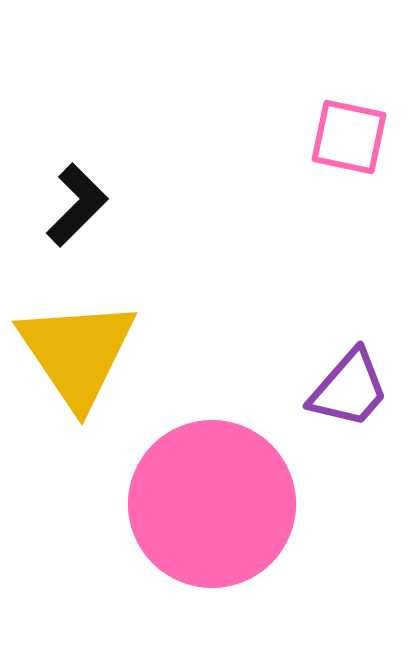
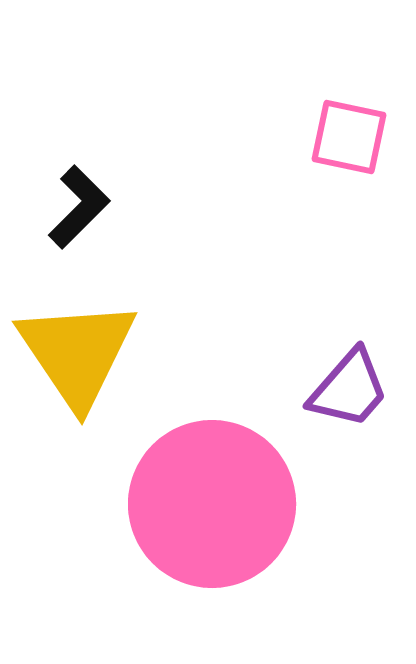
black L-shape: moved 2 px right, 2 px down
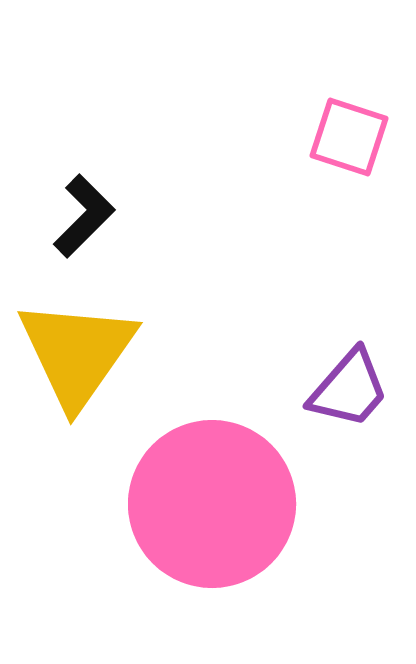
pink square: rotated 6 degrees clockwise
black L-shape: moved 5 px right, 9 px down
yellow triangle: rotated 9 degrees clockwise
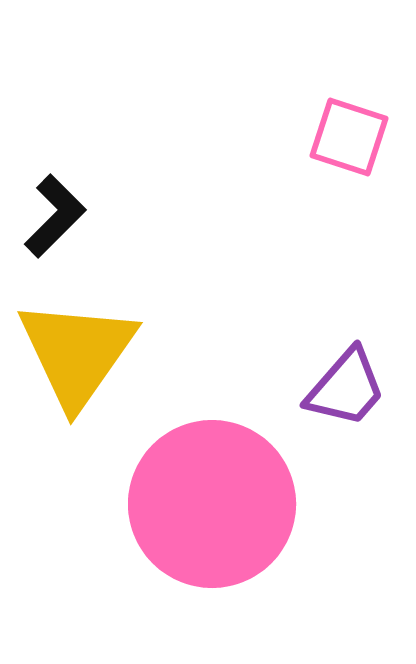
black L-shape: moved 29 px left
purple trapezoid: moved 3 px left, 1 px up
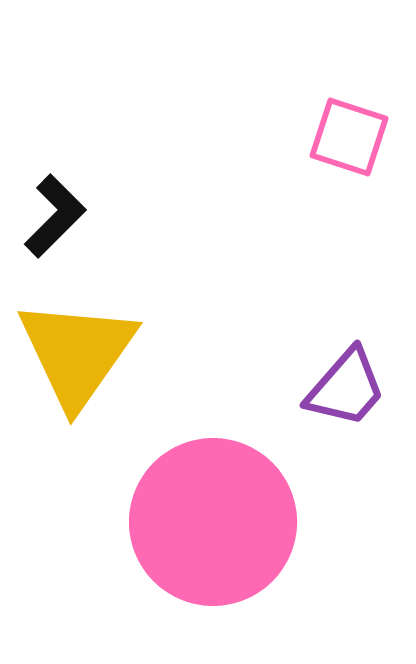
pink circle: moved 1 px right, 18 px down
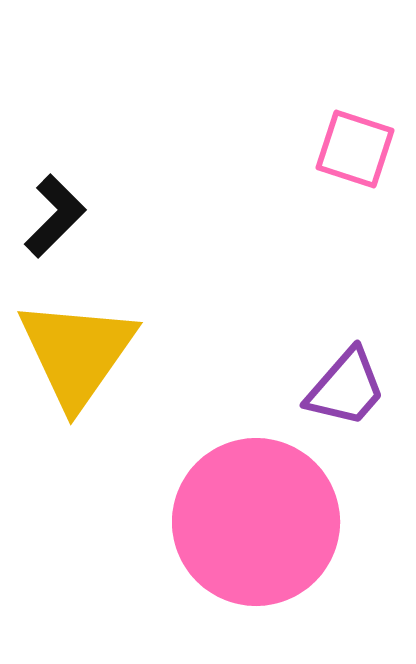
pink square: moved 6 px right, 12 px down
pink circle: moved 43 px right
